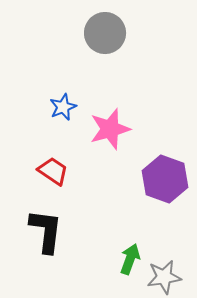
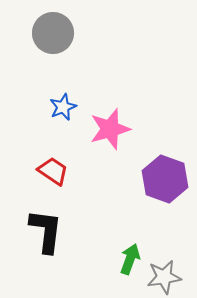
gray circle: moved 52 px left
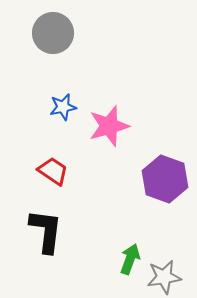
blue star: rotated 12 degrees clockwise
pink star: moved 1 px left, 3 px up
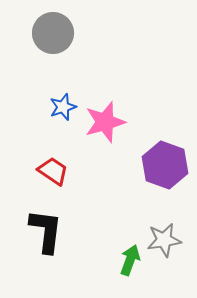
blue star: rotated 8 degrees counterclockwise
pink star: moved 4 px left, 4 px up
purple hexagon: moved 14 px up
green arrow: moved 1 px down
gray star: moved 37 px up
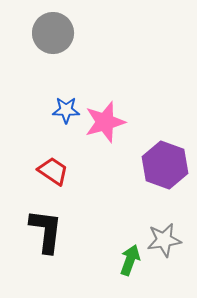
blue star: moved 3 px right, 3 px down; rotated 20 degrees clockwise
